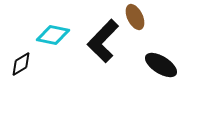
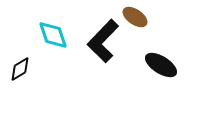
brown ellipse: rotated 30 degrees counterclockwise
cyan diamond: rotated 60 degrees clockwise
black diamond: moved 1 px left, 5 px down
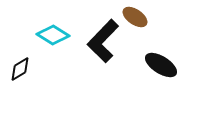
cyan diamond: rotated 40 degrees counterclockwise
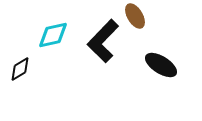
brown ellipse: moved 1 px up; rotated 25 degrees clockwise
cyan diamond: rotated 44 degrees counterclockwise
